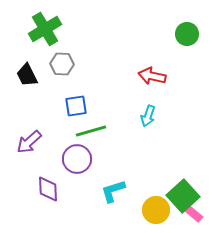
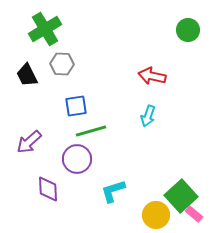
green circle: moved 1 px right, 4 px up
green square: moved 2 px left
yellow circle: moved 5 px down
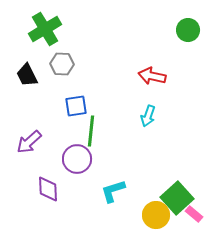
green line: rotated 68 degrees counterclockwise
green square: moved 4 px left, 2 px down
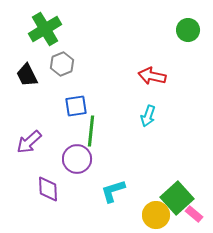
gray hexagon: rotated 25 degrees counterclockwise
